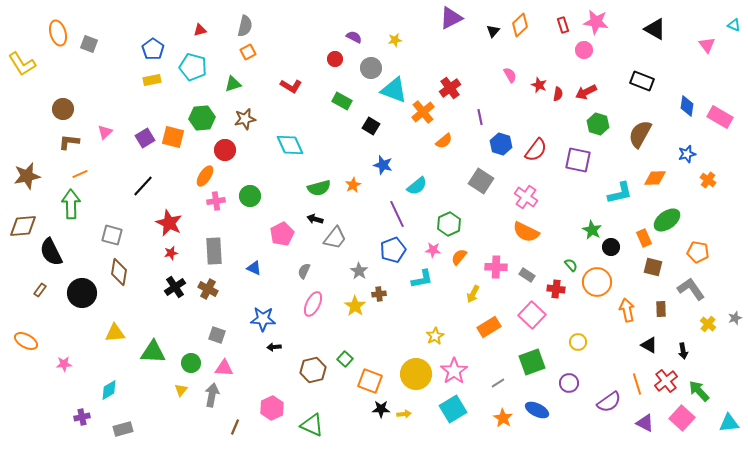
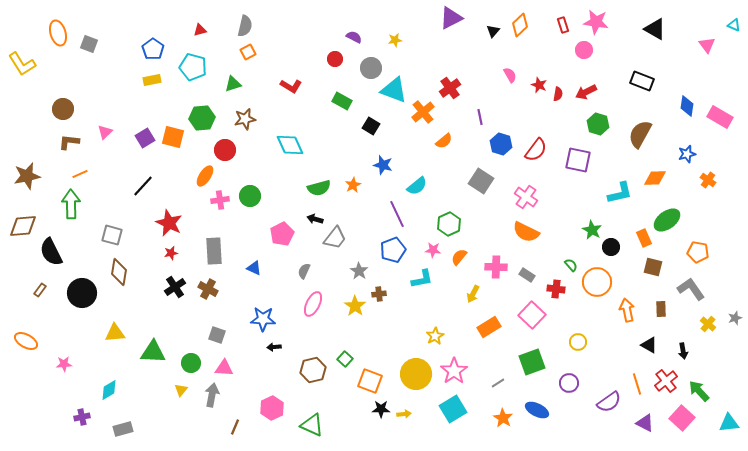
pink cross at (216, 201): moved 4 px right, 1 px up
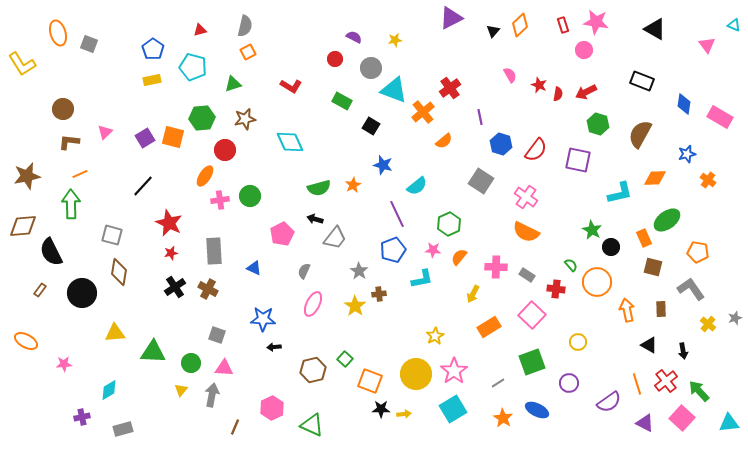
blue diamond at (687, 106): moved 3 px left, 2 px up
cyan diamond at (290, 145): moved 3 px up
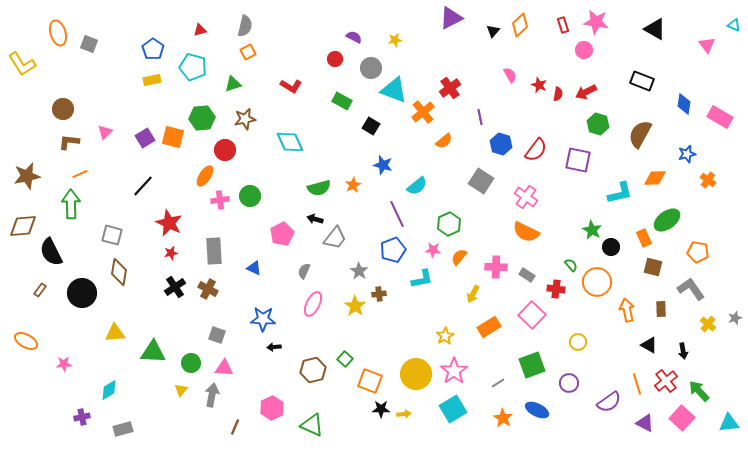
yellow star at (435, 336): moved 10 px right
green square at (532, 362): moved 3 px down
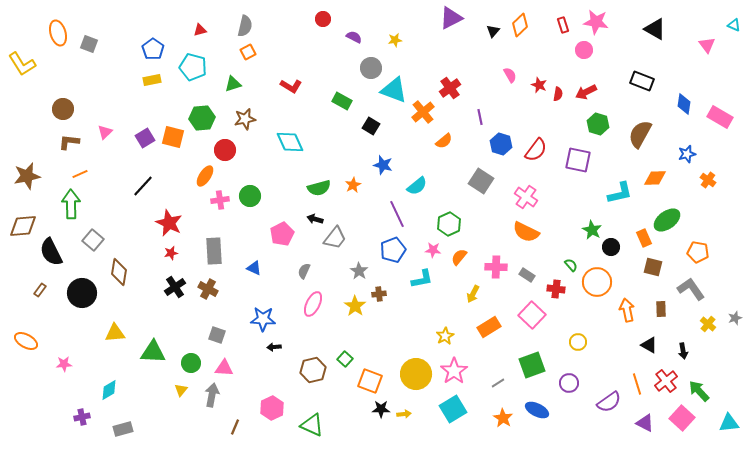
red circle at (335, 59): moved 12 px left, 40 px up
gray square at (112, 235): moved 19 px left, 5 px down; rotated 25 degrees clockwise
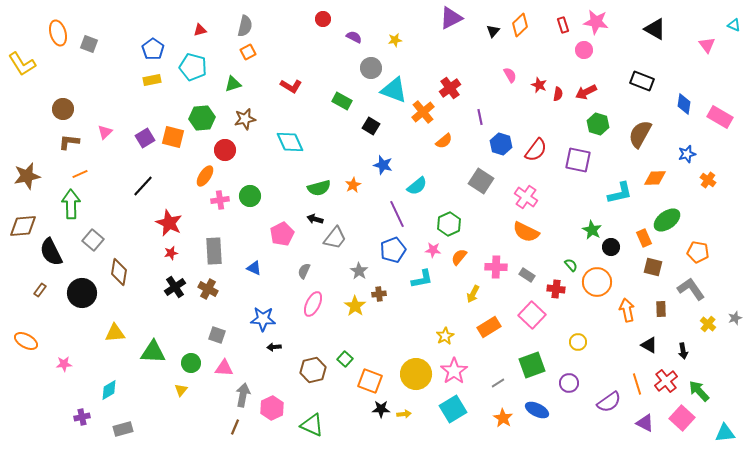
gray arrow at (212, 395): moved 31 px right
cyan triangle at (729, 423): moved 4 px left, 10 px down
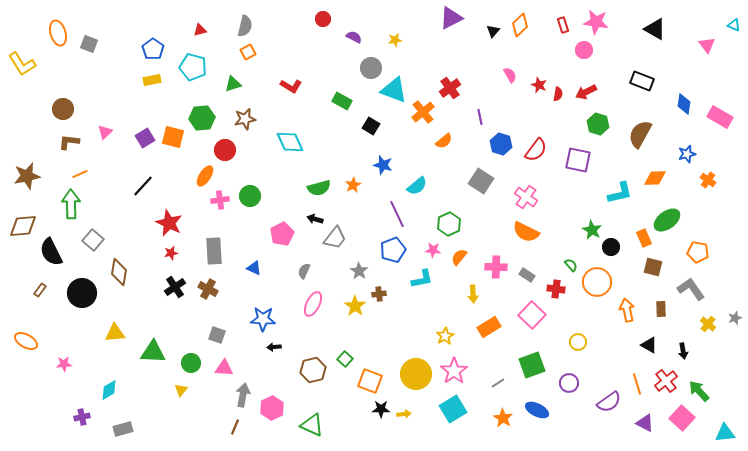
yellow arrow at (473, 294): rotated 30 degrees counterclockwise
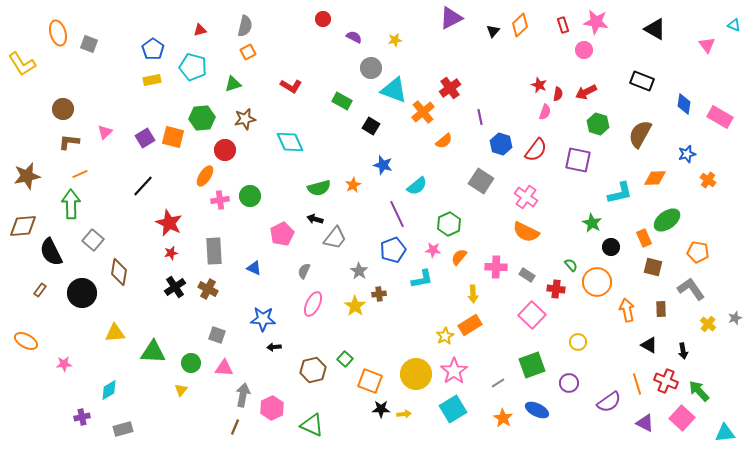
pink semicircle at (510, 75): moved 35 px right, 37 px down; rotated 49 degrees clockwise
green star at (592, 230): moved 7 px up
orange rectangle at (489, 327): moved 19 px left, 2 px up
red cross at (666, 381): rotated 30 degrees counterclockwise
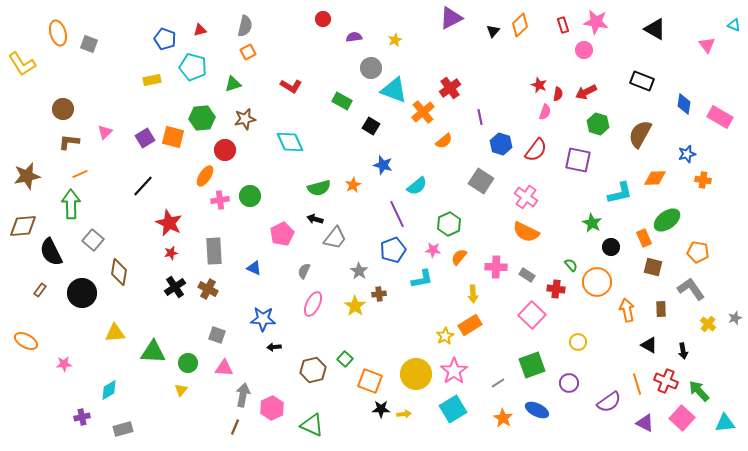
purple semicircle at (354, 37): rotated 35 degrees counterclockwise
yellow star at (395, 40): rotated 16 degrees counterclockwise
blue pentagon at (153, 49): moved 12 px right, 10 px up; rotated 15 degrees counterclockwise
orange cross at (708, 180): moved 5 px left; rotated 28 degrees counterclockwise
green circle at (191, 363): moved 3 px left
cyan triangle at (725, 433): moved 10 px up
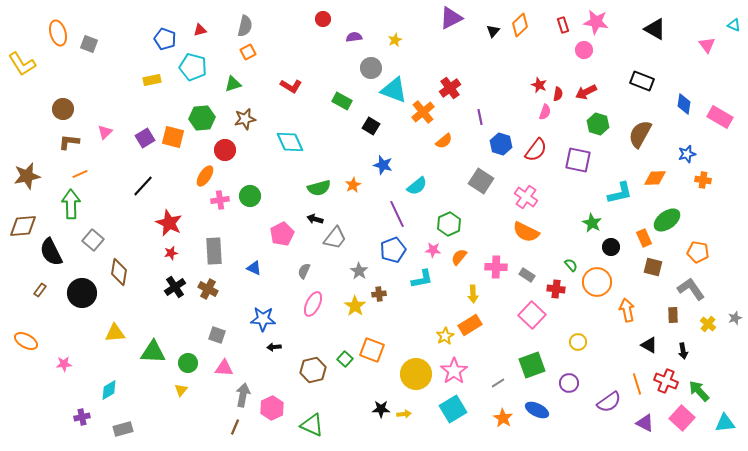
brown rectangle at (661, 309): moved 12 px right, 6 px down
orange square at (370, 381): moved 2 px right, 31 px up
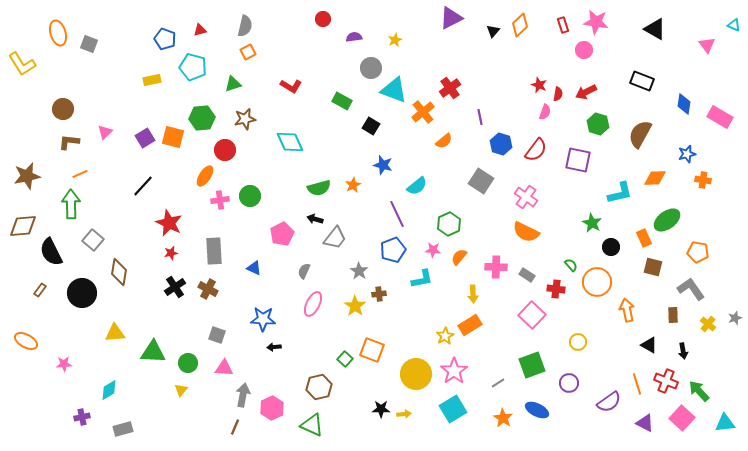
brown hexagon at (313, 370): moved 6 px right, 17 px down
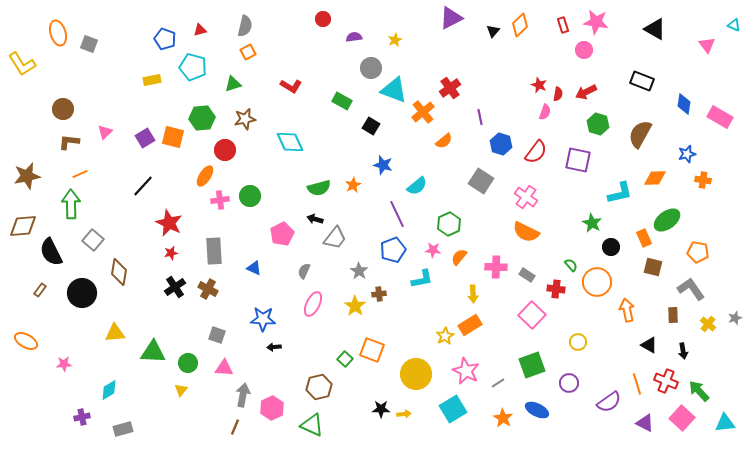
red semicircle at (536, 150): moved 2 px down
pink star at (454, 371): moved 12 px right; rotated 12 degrees counterclockwise
